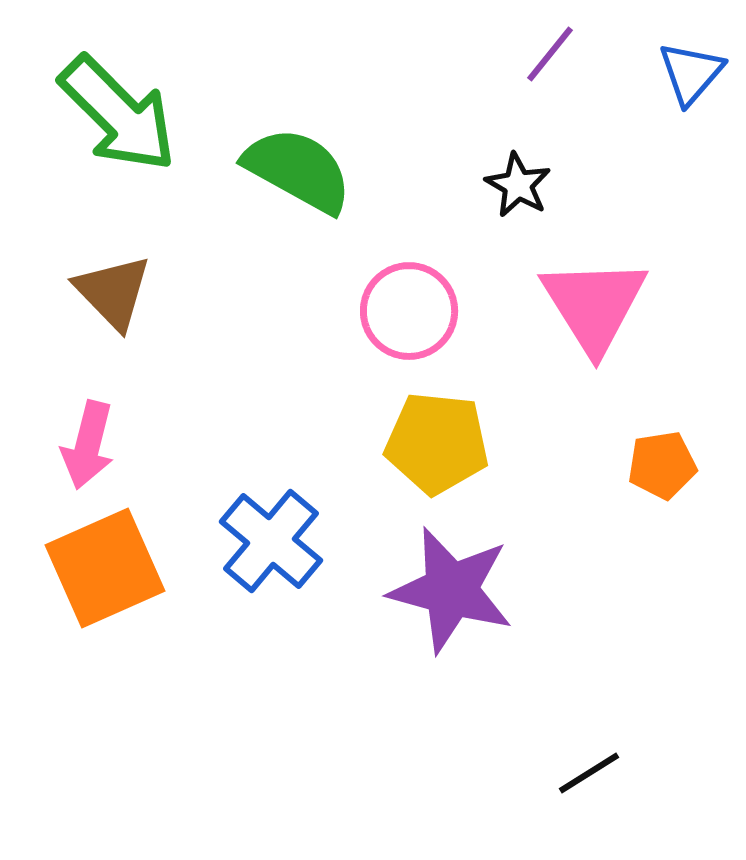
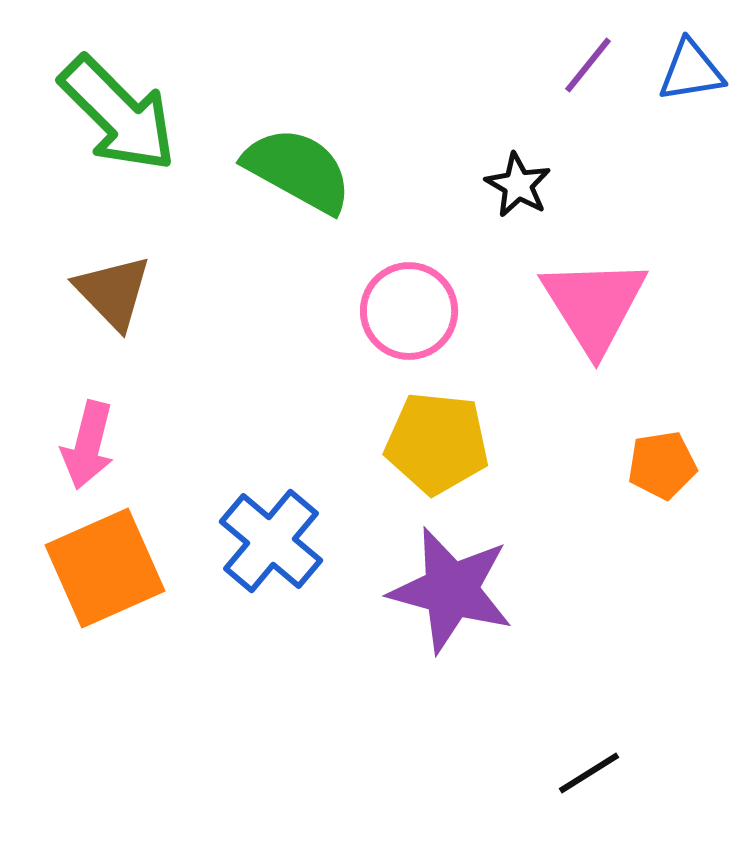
purple line: moved 38 px right, 11 px down
blue triangle: moved 2 px up; rotated 40 degrees clockwise
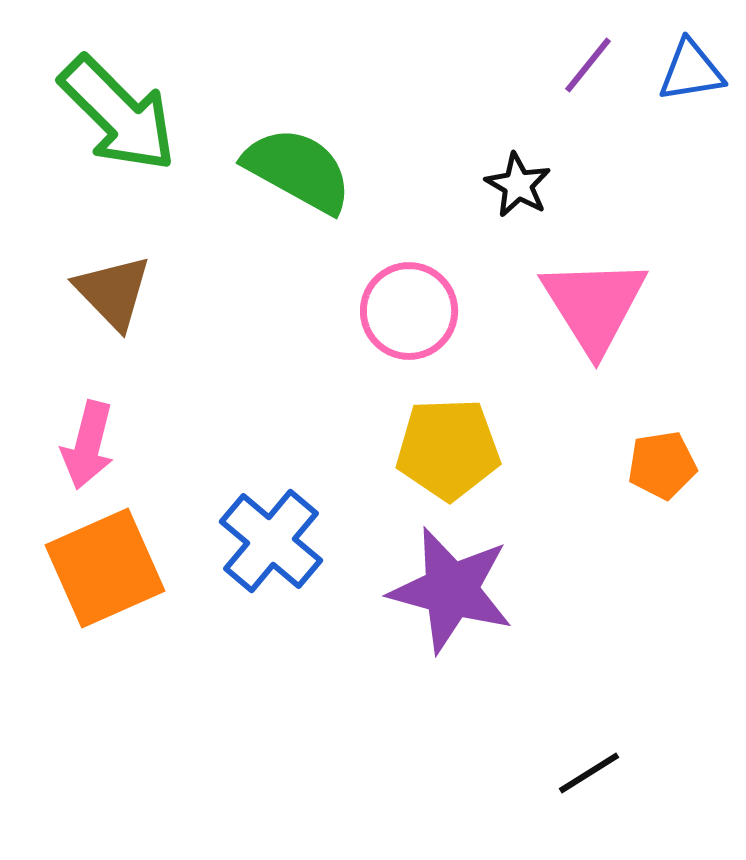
yellow pentagon: moved 11 px right, 6 px down; rotated 8 degrees counterclockwise
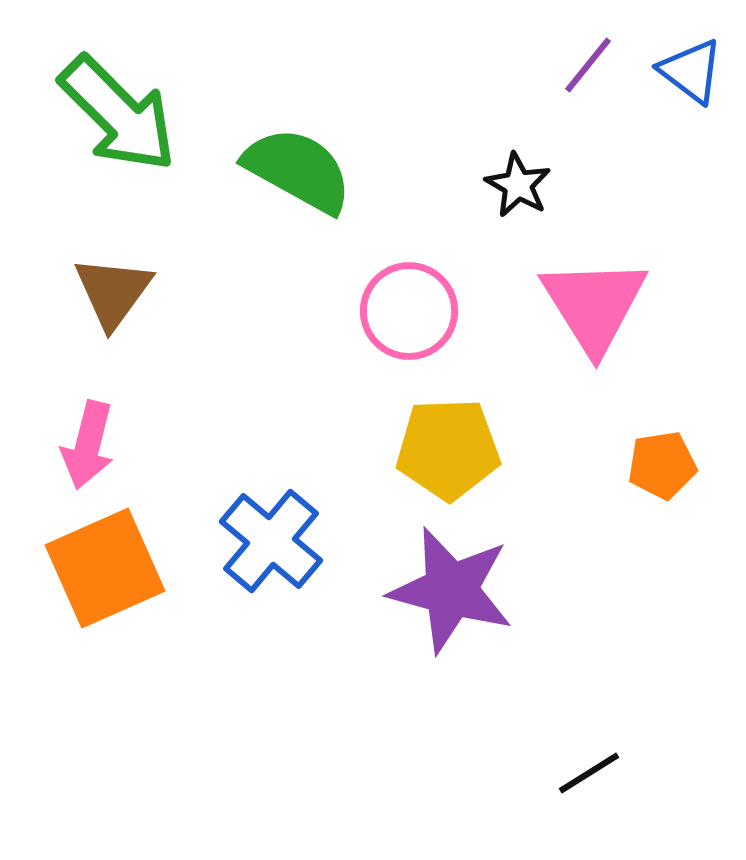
blue triangle: rotated 46 degrees clockwise
brown triangle: rotated 20 degrees clockwise
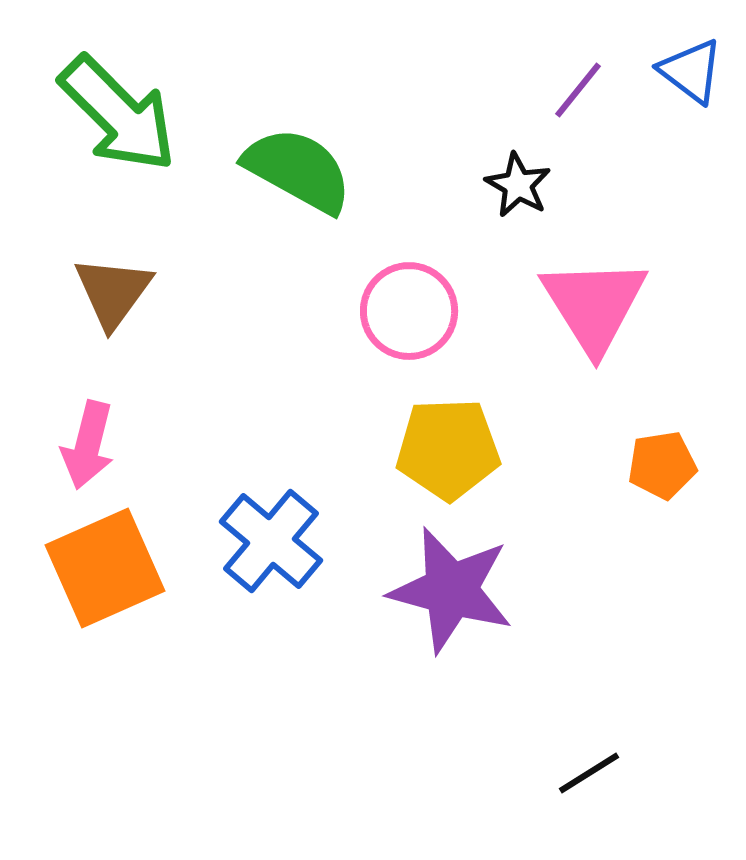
purple line: moved 10 px left, 25 px down
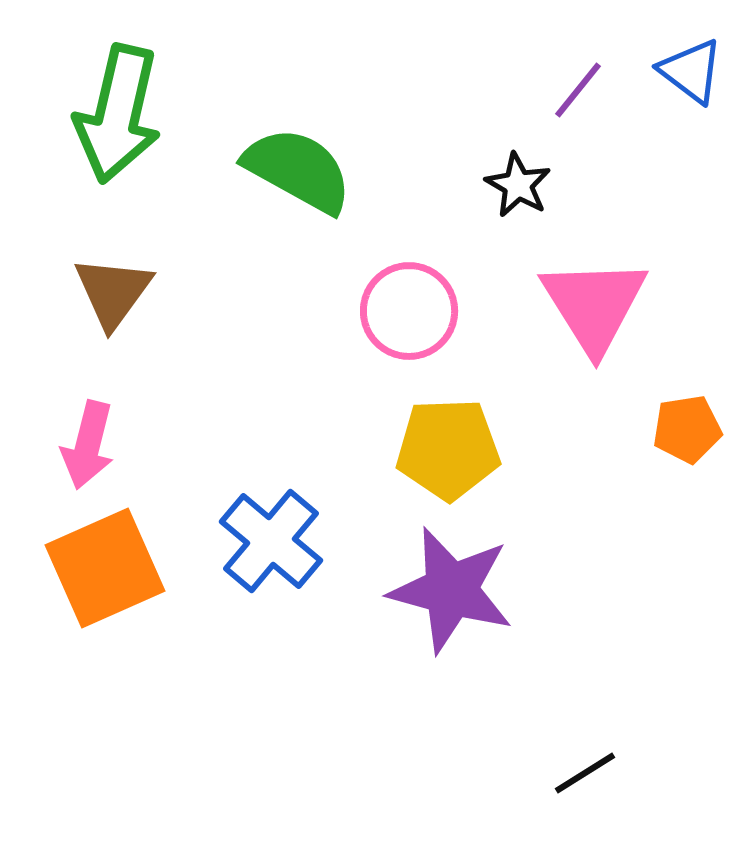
green arrow: rotated 58 degrees clockwise
orange pentagon: moved 25 px right, 36 px up
black line: moved 4 px left
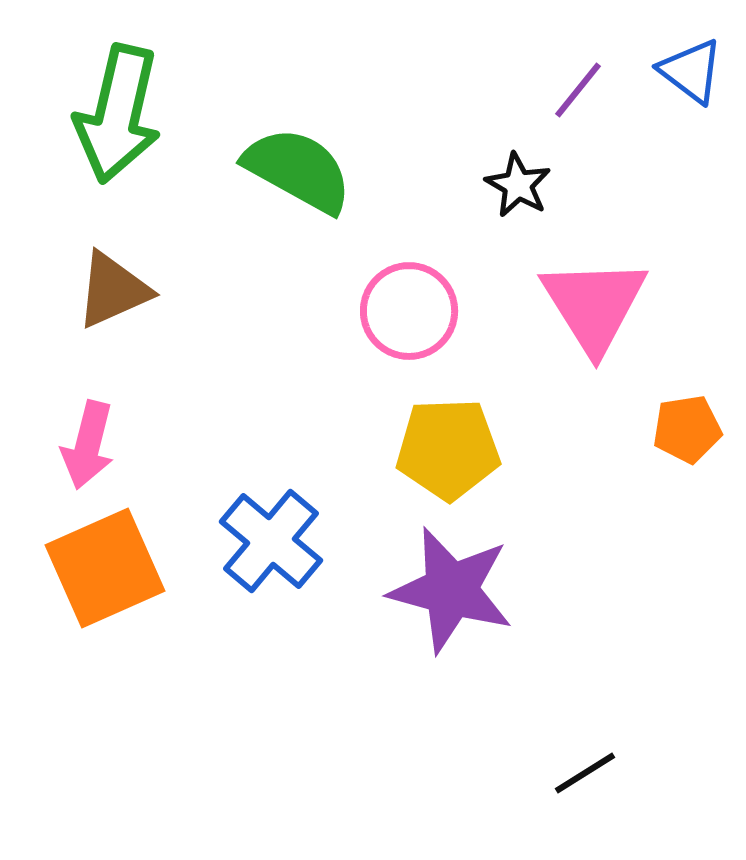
brown triangle: moved 2 px up; rotated 30 degrees clockwise
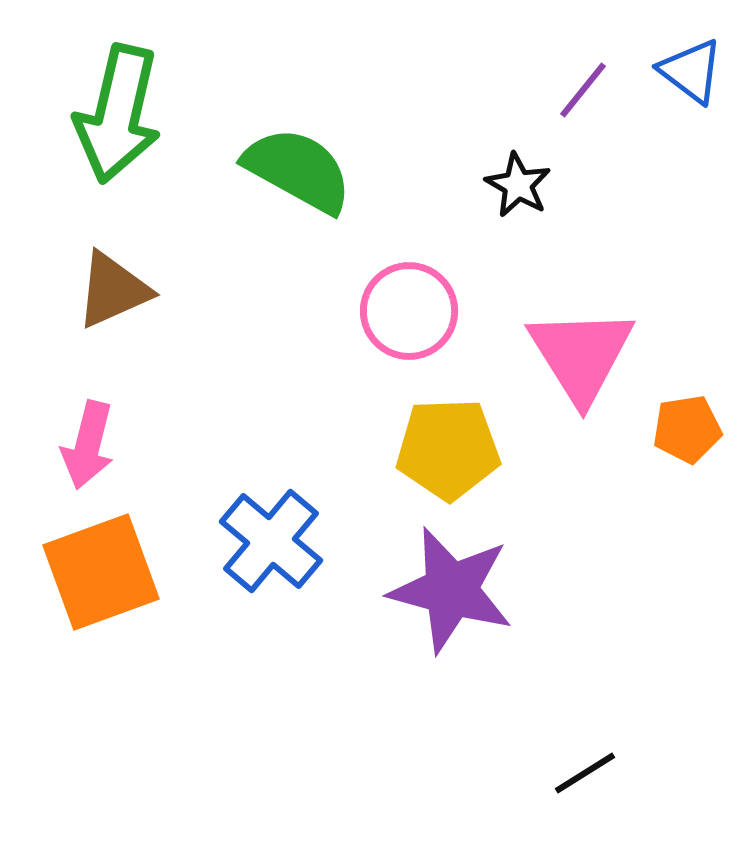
purple line: moved 5 px right
pink triangle: moved 13 px left, 50 px down
orange square: moved 4 px left, 4 px down; rotated 4 degrees clockwise
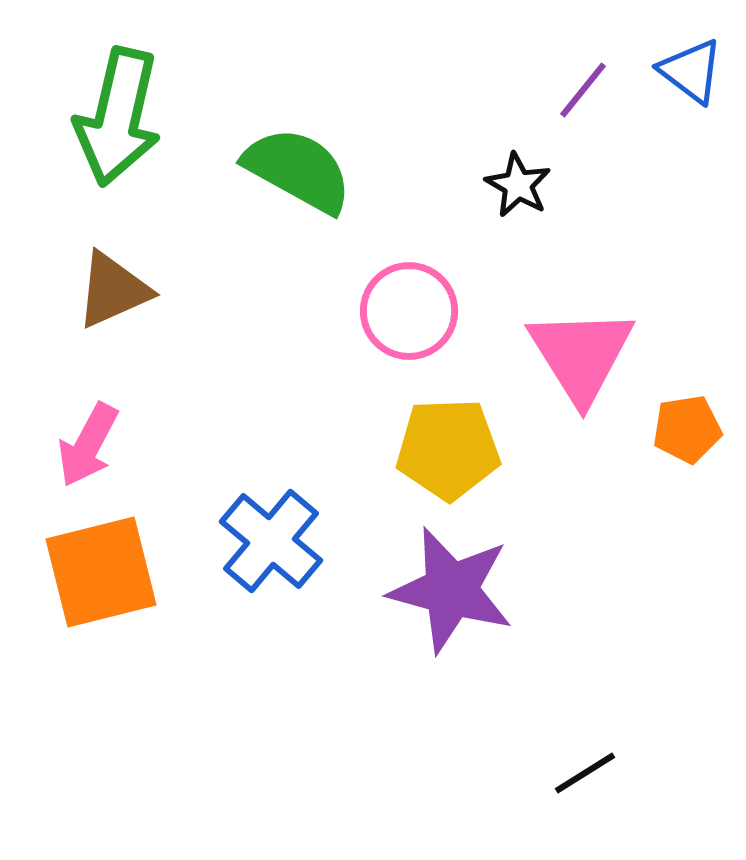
green arrow: moved 3 px down
pink arrow: rotated 14 degrees clockwise
orange square: rotated 6 degrees clockwise
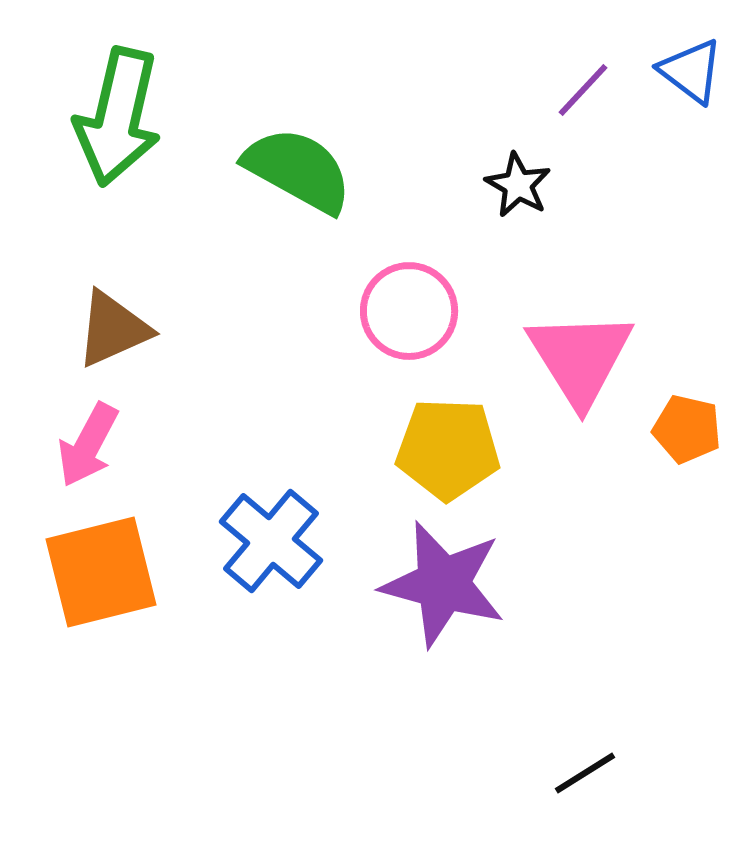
purple line: rotated 4 degrees clockwise
brown triangle: moved 39 px down
pink triangle: moved 1 px left, 3 px down
orange pentagon: rotated 22 degrees clockwise
yellow pentagon: rotated 4 degrees clockwise
purple star: moved 8 px left, 6 px up
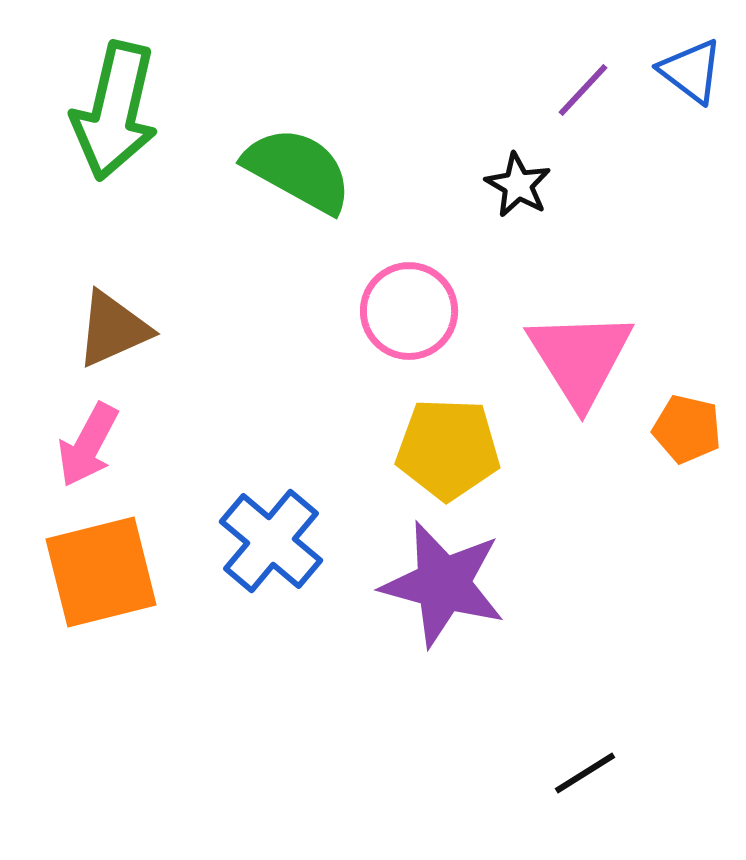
green arrow: moved 3 px left, 6 px up
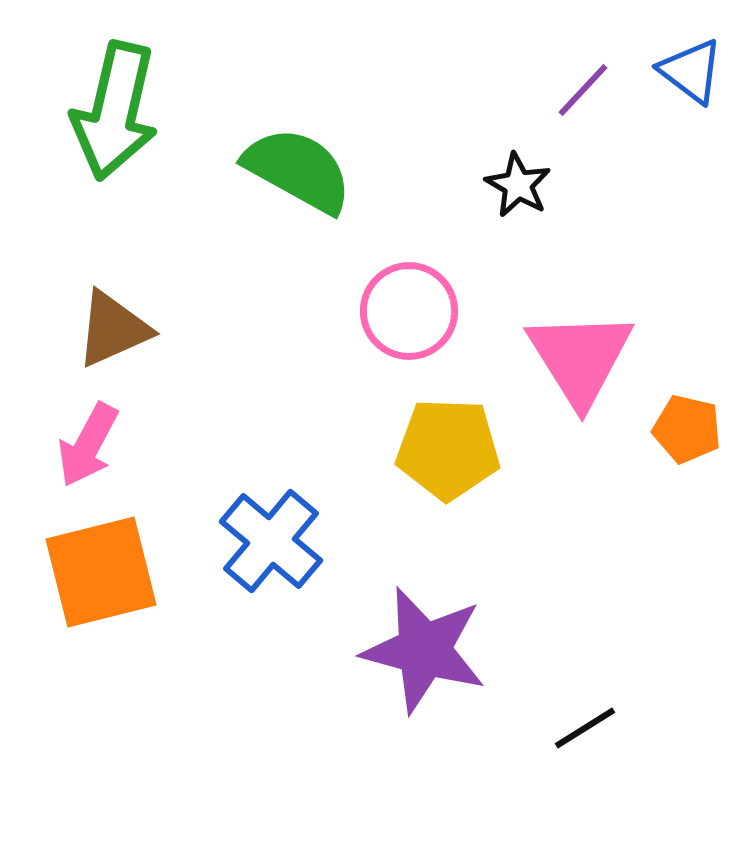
purple star: moved 19 px left, 66 px down
black line: moved 45 px up
